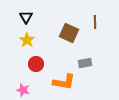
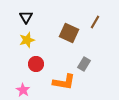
brown line: rotated 32 degrees clockwise
yellow star: rotated 21 degrees clockwise
gray rectangle: moved 1 px left, 1 px down; rotated 48 degrees counterclockwise
pink star: rotated 16 degrees clockwise
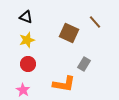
black triangle: rotated 40 degrees counterclockwise
brown line: rotated 72 degrees counterclockwise
red circle: moved 8 px left
orange L-shape: moved 2 px down
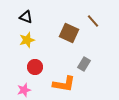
brown line: moved 2 px left, 1 px up
red circle: moved 7 px right, 3 px down
pink star: moved 1 px right; rotated 24 degrees clockwise
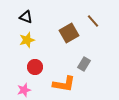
brown square: rotated 36 degrees clockwise
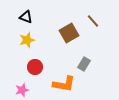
pink star: moved 2 px left
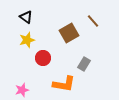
black triangle: rotated 16 degrees clockwise
red circle: moved 8 px right, 9 px up
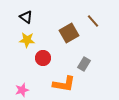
yellow star: rotated 21 degrees clockwise
